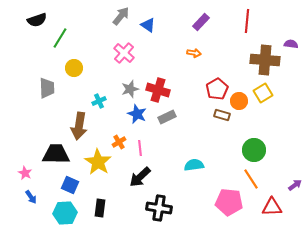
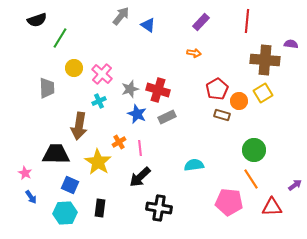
pink cross: moved 22 px left, 21 px down
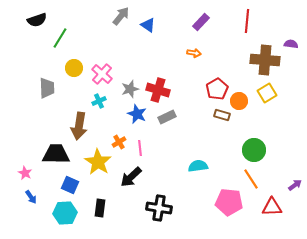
yellow square: moved 4 px right
cyan semicircle: moved 4 px right, 1 px down
black arrow: moved 9 px left
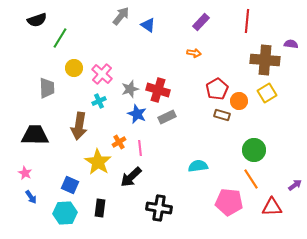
black trapezoid: moved 21 px left, 19 px up
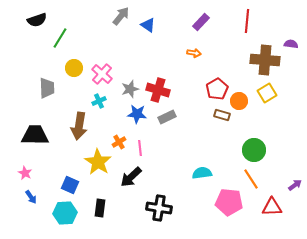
blue star: rotated 18 degrees counterclockwise
cyan semicircle: moved 4 px right, 7 px down
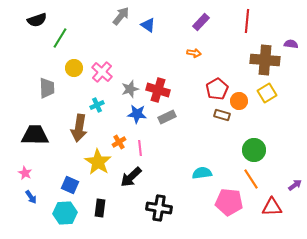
pink cross: moved 2 px up
cyan cross: moved 2 px left, 4 px down
brown arrow: moved 2 px down
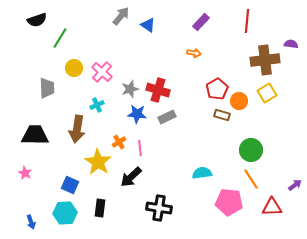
brown cross: rotated 12 degrees counterclockwise
brown arrow: moved 2 px left, 1 px down
green circle: moved 3 px left
blue arrow: moved 25 px down; rotated 16 degrees clockwise
